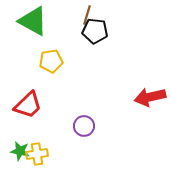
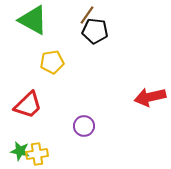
brown line: rotated 18 degrees clockwise
green triangle: moved 1 px up
yellow pentagon: moved 1 px right, 1 px down
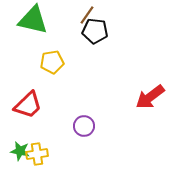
green triangle: rotated 16 degrees counterclockwise
red arrow: rotated 24 degrees counterclockwise
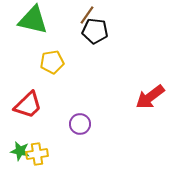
purple circle: moved 4 px left, 2 px up
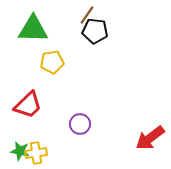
green triangle: moved 9 px down; rotated 12 degrees counterclockwise
red arrow: moved 41 px down
yellow cross: moved 1 px left, 1 px up
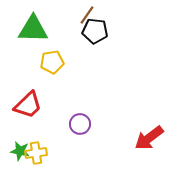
red arrow: moved 1 px left
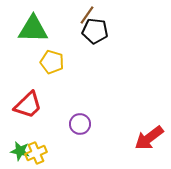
yellow pentagon: rotated 25 degrees clockwise
yellow cross: rotated 15 degrees counterclockwise
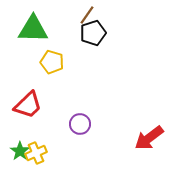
black pentagon: moved 2 px left, 2 px down; rotated 25 degrees counterclockwise
green star: rotated 24 degrees clockwise
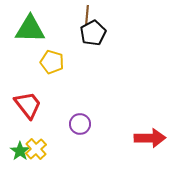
brown line: rotated 30 degrees counterclockwise
green triangle: moved 3 px left
black pentagon: rotated 10 degrees counterclockwise
red trapezoid: rotated 84 degrees counterclockwise
red arrow: moved 1 px right; rotated 144 degrees counterclockwise
yellow cross: moved 4 px up; rotated 20 degrees counterclockwise
